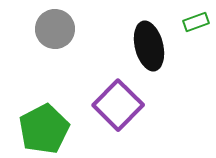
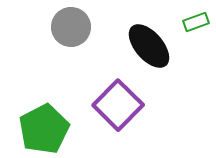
gray circle: moved 16 px right, 2 px up
black ellipse: rotated 27 degrees counterclockwise
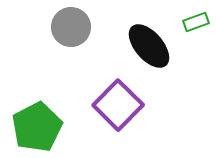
green pentagon: moved 7 px left, 2 px up
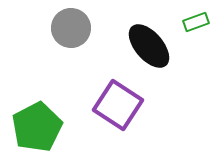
gray circle: moved 1 px down
purple square: rotated 12 degrees counterclockwise
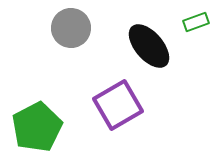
purple square: rotated 27 degrees clockwise
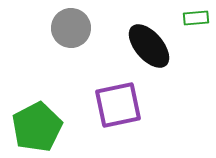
green rectangle: moved 4 px up; rotated 15 degrees clockwise
purple square: rotated 18 degrees clockwise
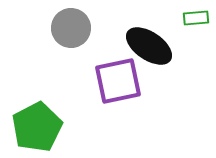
black ellipse: rotated 15 degrees counterclockwise
purple square: moved 24 px up
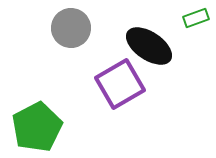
green rectangle: rotated 15 degrees counterclockwise
purple square: moved 2 px right, 3 px down; rotated 18 degrees counterclockwise
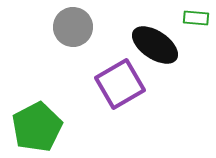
green rectangle: rotated 25 degrees clockwise
gray circle: moved 2 px right, 1 px up
black ellipse: moved 6 px right, 1 px up
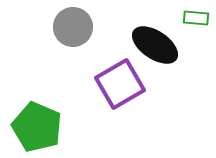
green pentagon: rotated 21 degrees counterclockwise
